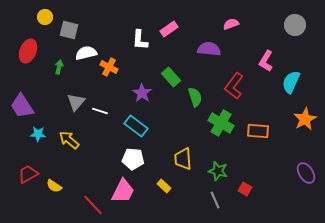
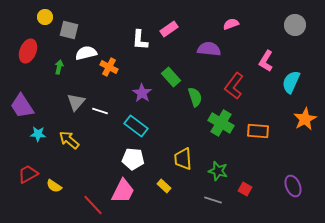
purple ellipse: moved 13 px left, 13 px down; rotated 10 degrees clockwise
gray line: moved 2 px left; rotated 48 degrees counterclockwise
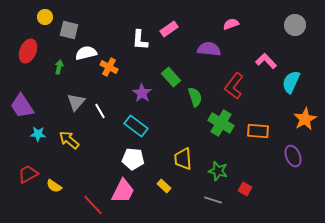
pink L-shape: rotated 105 degrees clockwise
white line: rotated 42 degrees clockwise
purple ellipse: moved 30 px up
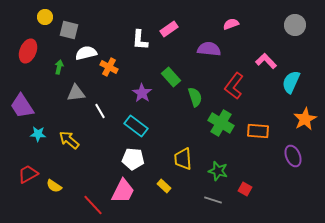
gray triangle: moved 9 px up; rotated 42 degrees clockwise
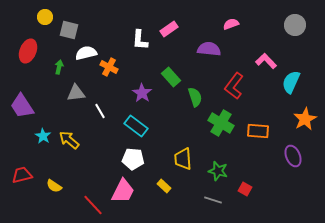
cyan star: moved 5 px right, 2 px down; rotated 28 degrees clockwise
red trapezoid: moved 6 px left, 1 px down; rotated 15 degrees clockwise
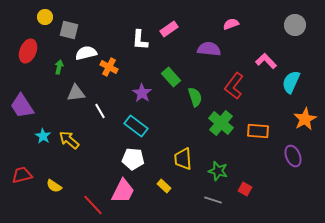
green cross: rotated 10 degrees clockwise
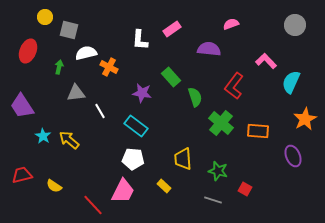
pink rectangle: moved 3 px right
purple star: rotated 24 degrees counterclockwise
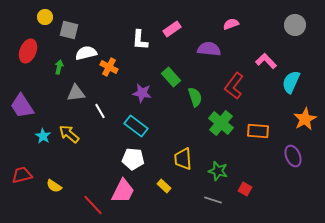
yellow arrow: moved 6 px up
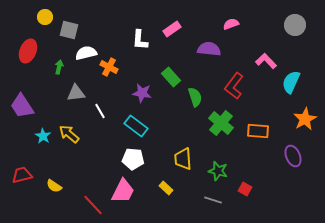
yellow rectangle: moved 2 px right, 2 px down
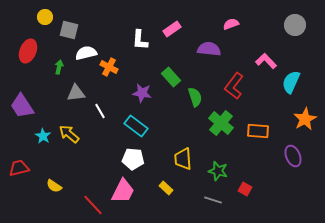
red trapezoid: moved 3 px left, 7 px up
